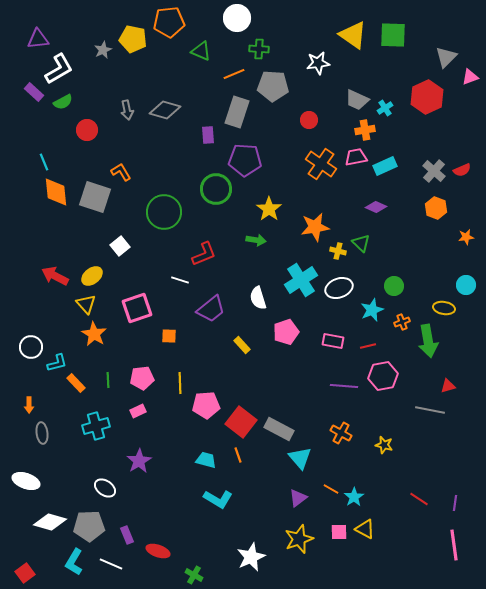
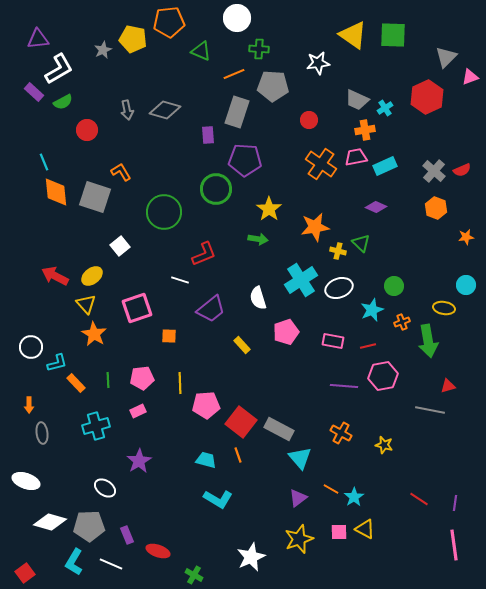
green arrow at (256, 240): moved 2 px right, 1 px up
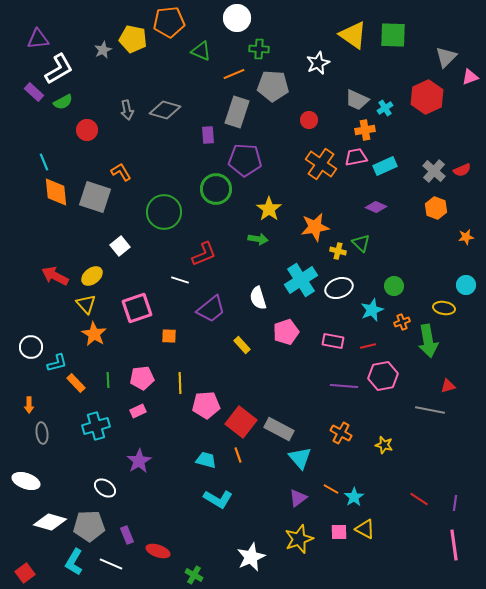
white star at (318, 63): rotated 15 degrees counterclockwise
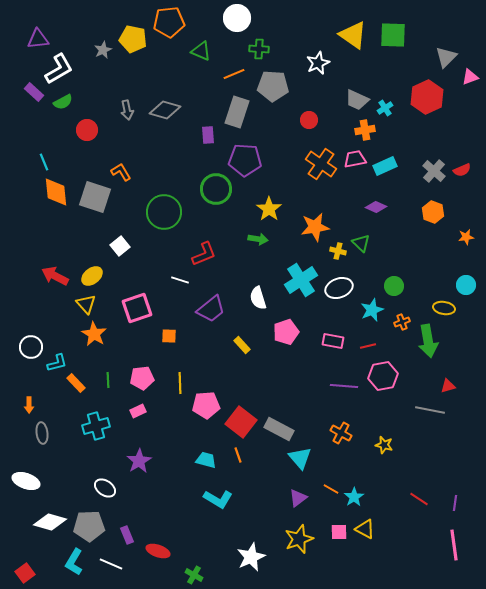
pink trapezoid at (356, 157): moved 1 px left, 2 px down
orange hexagon at (436, 208): moved 3 px left, 4 px down
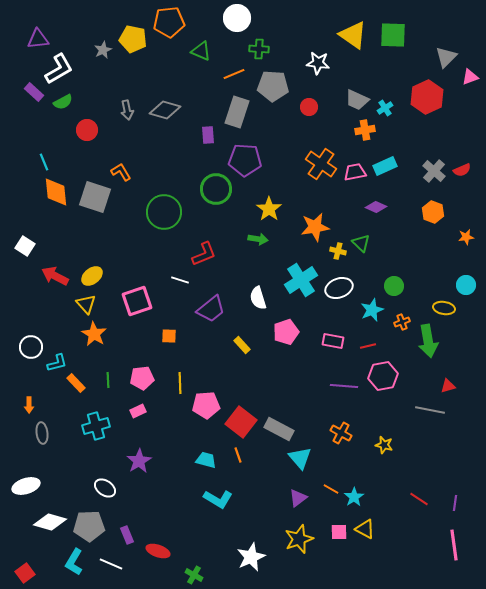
white star at (318, 63): rotated 30 degrees clockwise
red circle at (309, 120): moved 13 px up
pink trapezoid at (355, 159): moved 13 px down
white square at (120, 246): moved 95 px left; rotated 18 degrees counterclockwise
pink square at (137, 308): moved 7 px up
white ellipse at (26, 481): moved 5 px down; rotated 36 degrees counterclockwise
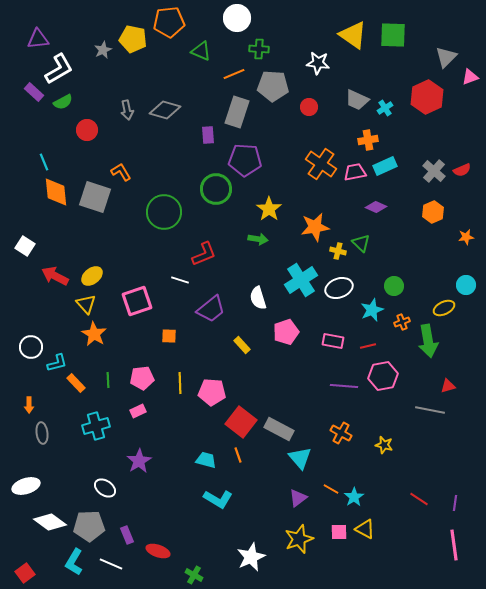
orange cross at (365, 130): moved 3 px right, 10 px down
orange hexagon at (433, 212): rotated 15 degrees clockwise
yellow ellipse at (444, 308): rotated 35 degrees counterclockwise
pink pentagon at (206, 405): moved 6 px right, 13 px up; rotated 8 degrees clockwise
white diamond at (50, 522): rotated 20 degrees clockwise
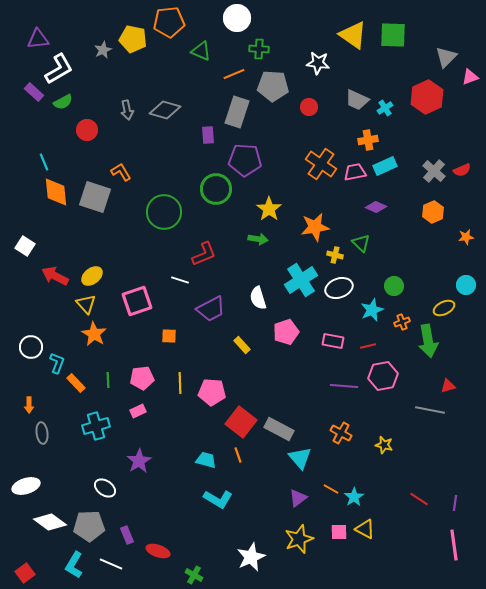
yellow cross at (338, 251): moved 3 px left, 4 px down
purple trapezoid at (211, 309): rotated 12 degrees clockwise
cyan L-shape at (57, 363): rotated 55 degrees counterclockwise
cyan L-shape at (74, 562): moved 3 px down
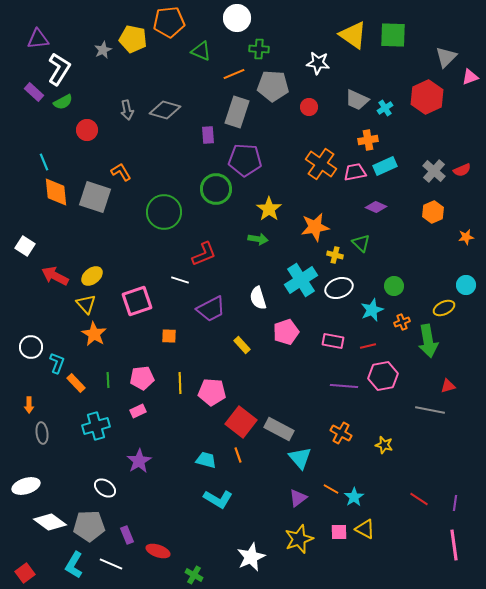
white L-shape at (59, 69): rotated 28 degrees counterclockwise
